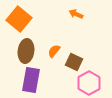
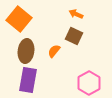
brown square: moved 26 px up
purple rectangle: moved 3 px left
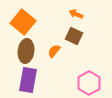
orange square: moved 4 px right, 3 px down
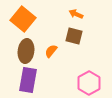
orange square: moved 3 px up
brown square: rotated 12 degrees counterclockwise
orange semicircle: moved 3 px left
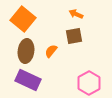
brown square: rotated 24 degrees counterclockwise
purple rectangle: rotated 75 degrees counterclockwise
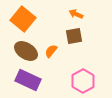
brown ellipse: rotated 65 degrees counterclockwise
pink hexagon: moved 6 px left, 2 px up
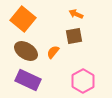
orange semicircle: moved 2 px right, 1 px down
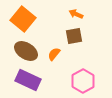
orange semicircle: moved 1 px right, 2 px down
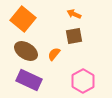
orange arrow: moved 2 px left
purple rectangle: moved 1 px right
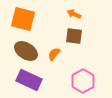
orange square: rotated 25 degrees counterclockwise
brown square: rotated 18 degrees clockwise
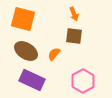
orange arrow: rotated 136 degrees counterclockwise
purple rectangle: moved 3 px right
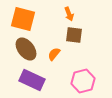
orange arrow: moved 5 px left
brown square: moved 1 px up
brown ellipse: moved 2 px up; rotated 20 degrees clockwise
pink hexagon: rotated 15 degrees clockwise
